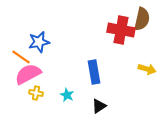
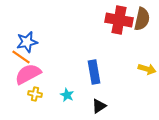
red cross: moved 2 px left, 10 px up
blue star: moved 12 px left
yellow cross: moved 1 px left, 1 px down
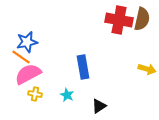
blue rectangle: moved 11 px left, 5 px up
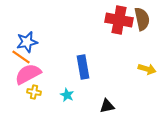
brown semicircle: rotated 25 degrees counterclockwise
yellow cross: moved 1 px left, 2 px up
black triangle: moved 8 px right; rotated 21 degrees clockwise
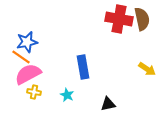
red cross: moved 1 px up
yellow arrow: rotated 18 degrees clockwise
black triangle: moved 1 px right, 2 px up
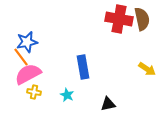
orange line: rotated 18 degrees clockwise
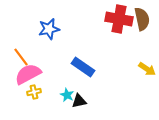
blue star: moved 22 px right, 13 px up
blue rectangle: rotated 45 degrees counterclockwise
yellow cross: rotated 24 degrees counterclockwise
black triangle: moved 29 px left, 3 px up
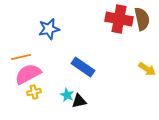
orange line: rotated 66 degrees counterclockwise
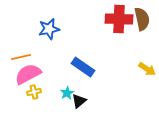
red cross: rotated 8 degrees counterclockwise
cyan star: moved 2 px up; rotated 16 degrees clockwise
black triangle: rotated 28 degrees counterclockwise
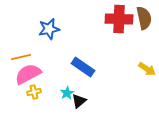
brown semicircle: moved 2 px right, 1 px up
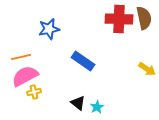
blue rectangle: moved 6 px up
pink semicircle: moved 3 px left, 2 px down
cyan star: moved 30 px right, 14 px down
black triangle: moved 1 px left, 2 px down; rotated 42 degrees counterclockwise
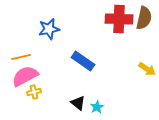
brown semicircle: rotated 25 degrees clockwise
